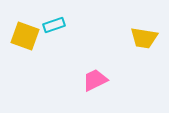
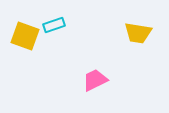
yellow trapezoid: moved 6 px left, 5 px up
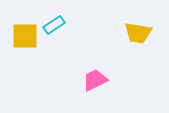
cyan rectangle: rotated 15 degrees counterclockwise
yellow square: rotated 20 degrees counterclockwise
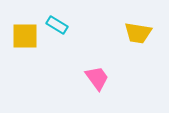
cyan rectangle: moved 3 px right; rotated 65 degrees clockwise
pink trapezoid: moved 2 px right, 2 px up; rotated 80 degrees clockwise
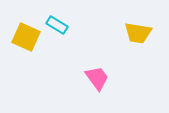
yellow square: moved 1 px right, 1 px down; rotated 24 degrees clockwise
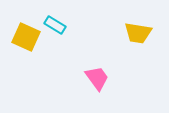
cyan rectangle: moved 2 px left
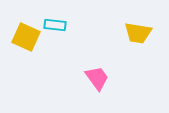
cyan rectangle: rotated 25 degrees counterclockwise
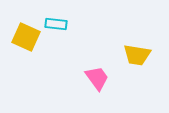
cyan rectangle: moved 1 px right, 1 px up
yellow trapezoid: moved 1 px left, 22 px down
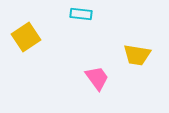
cyan rectangle: moved 25 px right, 10 px up
yellow square: rotated 32 degrees clockwise
